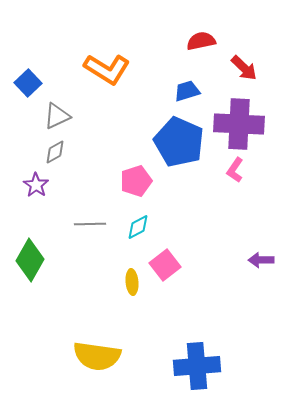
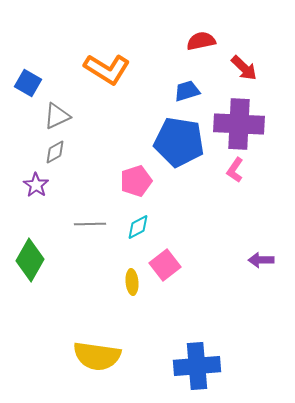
blue square: rotated 16 degrees counterclockwise
blue pentagon: rotated 15 degrees counterclockwise
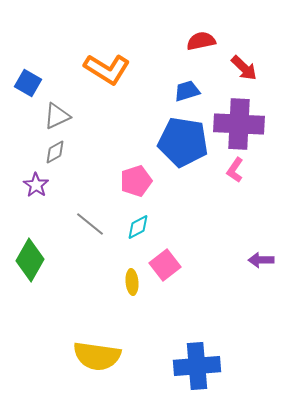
blue pentagon: moved 4 px right
gray line: rotated 40 degrees clockwise
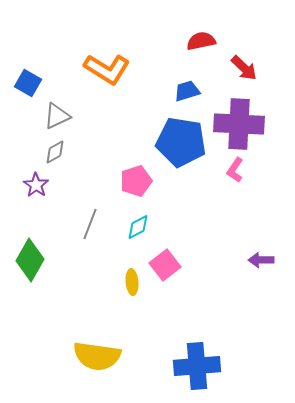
blue pentagon: moved 2 px left
gray line: rotated 72 degrees clockwise
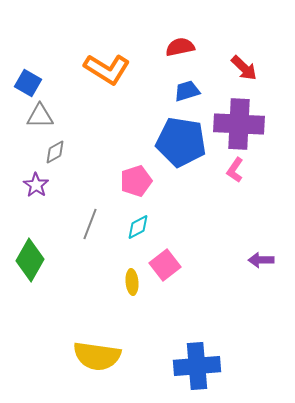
red semicircle: moved 21 px left, 6 px down
gray triangle: moved 17 px left; rotated 24 degrees clockwise
